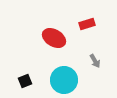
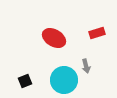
red rectangle: moved 10 px right, 9 px down
gray arrow: moved 9 px left, 5 px down; rotated 16 degrees clockwise
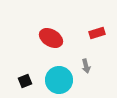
red ellipse: moved 3 px left
cyan circle: moved 5 px left
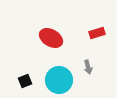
gray arrow: moved 2 px right, 1 px down
